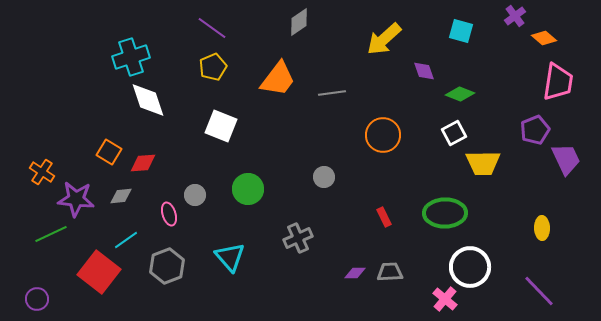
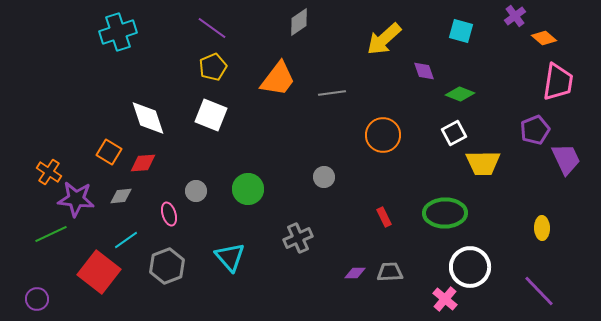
cyan cross at (131, 57): moved 13 px left, 25 px up
white diamond at (148, 100): moved 18 px down
white square at (221, 126): moved 10 px left, 11 px up
orange cross at (42, 172): moved 7 px right
gray circle at (195, 195): moved 1 px right, 4 px up
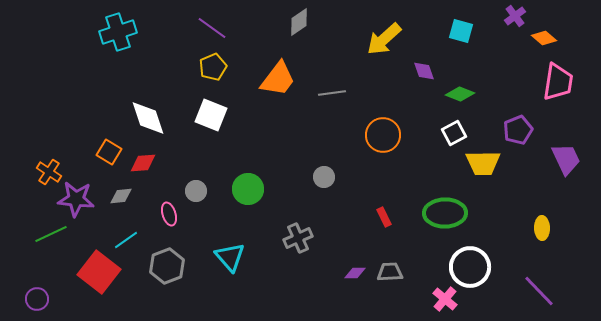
purple pentagon at (535, 130): moved 17 px left
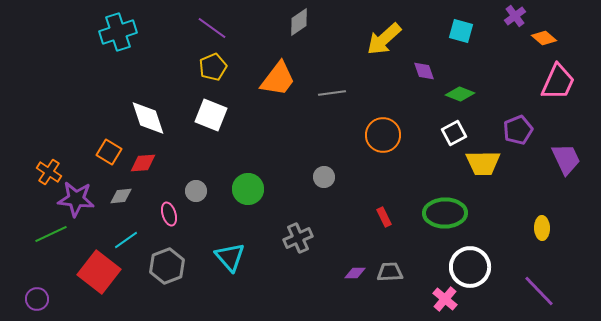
pink trapezoid at (558, 82): rotated 15 degrees clockwise
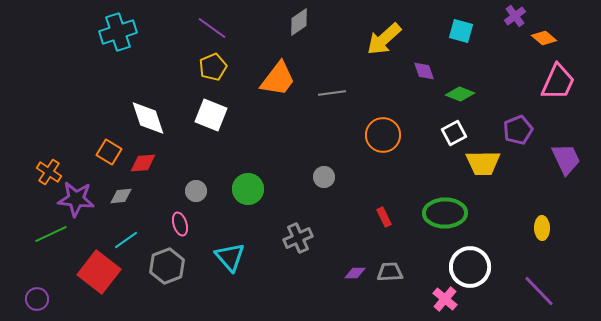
pink ellipse at (169, 214): moved 11 px right, 10 px down
